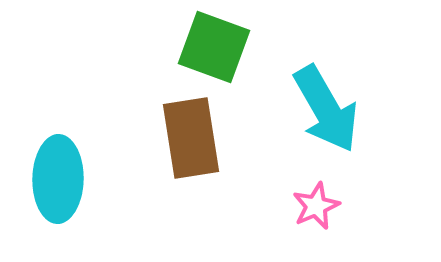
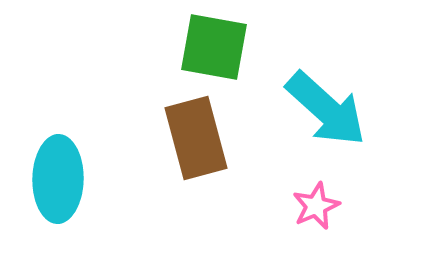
green square: rotated 10 degrees counterclockwise
cyan arrow: rotated 18 degrees counterclockwise
brown rectangle: moved 5 px right; rotated 6 degrees counterclockwise
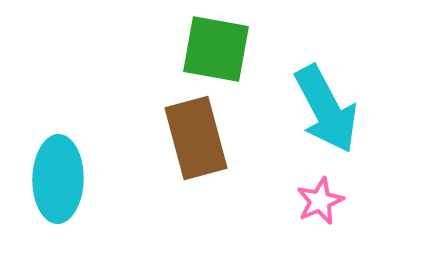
green square: moved 2 px right, 2 px down
cyan arrow: rotated 20 degrees clockwise
pink star: moved 4 px right, 5 px up
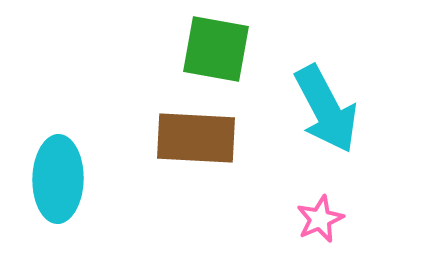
brown rectangle: rotated 72 degrees counterclockwise
pink star: moved 18 px down
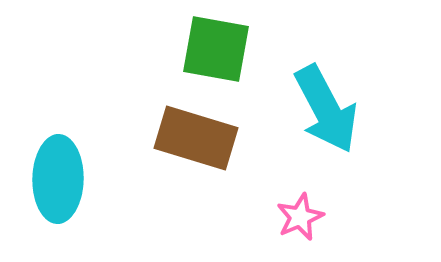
brown rectangle: rotated 14 degrees clockwise
pink star: moved 20 px left, 2 px up
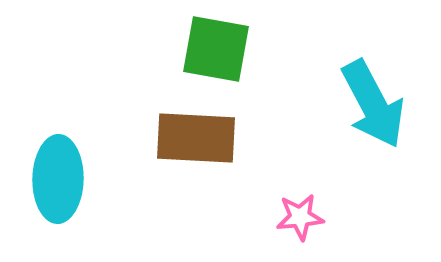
cyan arrow: moved 47 px right, 5 px up
brown rectangle: rotated 14 degrees counterclockwise
pink star: rotated 18 degrees clockwise
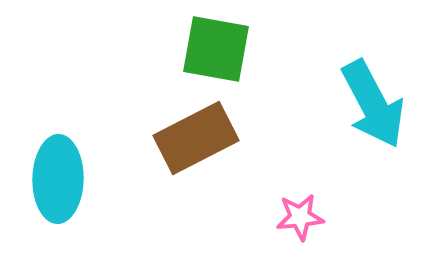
brown rectangle: rotated 30 degrees counterclockwise
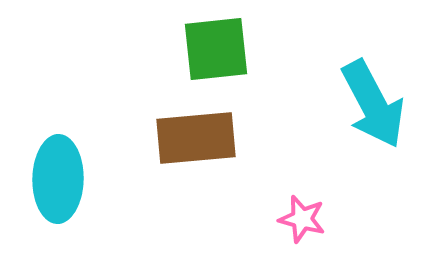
green square: rotated 16 degrees counterclockwise
brown rectangle: rotated 22 degrees clockwise
pink star: moved 2 px right, 2 px down; rotated 21 degrees clockwise
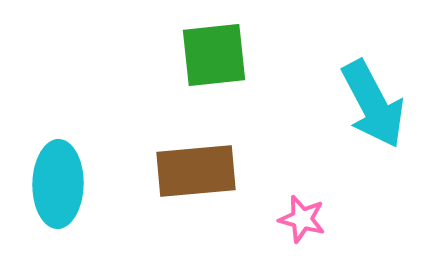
green square: moved 2 px left, 6 px down
brown rectangle: moved 33 px down
cyan ellipse: moved 5 px down
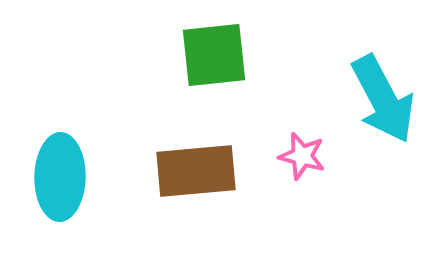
cyan arrow: moved 10 px right, 5 px up
cyan ellipse: moved 2 px right, 7 px up
pink star: moved 63 px up
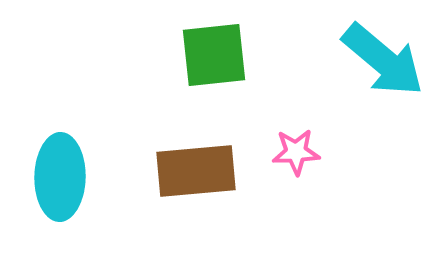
cyan arrow: moved 39 px up; rotated 22 degrees counterclockwise
pink star: moved 6 px left, 4 px up; rotated 18 degrees counterclockwise
